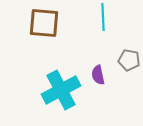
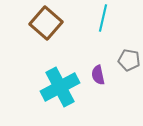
cyan line: moved 1 px down; rotated 16 degrees clockwise
brown square: moved 2 px right; rotated 36 degrees clockwise
cyan cross: moved 1 px left, 3 px up
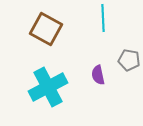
cyan line: rotated 16 degrees counterclockwise
brown square: moved 6 px down; rotated 12 degrees counterclockwise
cyan cross: moved 12 px left
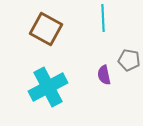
purple semicircle: moved 6 px right
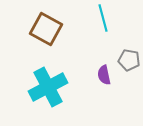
cyan line: rotated 12 degrees counterclockwise
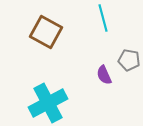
brown square: moved 3 px down
purple semicircle: rotated 12 degrees counterclockwise
cyan cross: moved 16 px down
